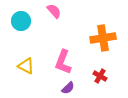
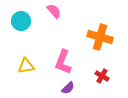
orange cross: moved 3 px left, 1 px up; rotated 25 degrees clockwise
yellow triangle: rotated 36 degrees counterclockwise
red cross: moved 2 px right
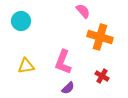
pink semicircle: moved 29 px right
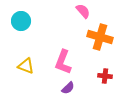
yellow triangle: rotated 30 degrees clockwise
red cross: moved 3 px right; rotated 24 degrees counterclockwise
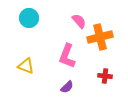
pink semicircle: moved 4 px left, 10 px down
cyan circle: moved 8 px right, 3 px up
orange cross: rotated 30 degrees counterclockwise
pink L-shape: moved 4 px right, 6 px up
purple semicircle: moved 1 px left, 1 px up
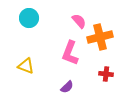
pink L-shape: moved 3 px right, 3 px up
red cross: moved 1 px right, 2 px up
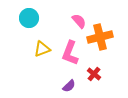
yellow triangle: moved 16 px right, 17 px up; rotated 42 degrees counterclockwise
red cross: moved 12 px left; rotated 32 degrees clockwise
purple semicircle: moved 2 px right, 1 px up
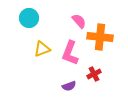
orange cross: rotated 20 degrees clockwise
red cross: rotated 24 degrees clockwise
purple semicircle: rotated 24 degrees clockwise
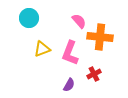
purple semicircle: moved 1 px up; rotated 40 degrees counterclockwise
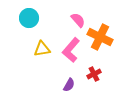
pink semicircle: moved 1 px left, 1 px up
orange cross: rotated 20 degrees clockwise
yellow triangle: rotated 12 degrees clockwise
pink L-shape: moved 1 px right, 3 px up; rotated 20 degrees clockwise
